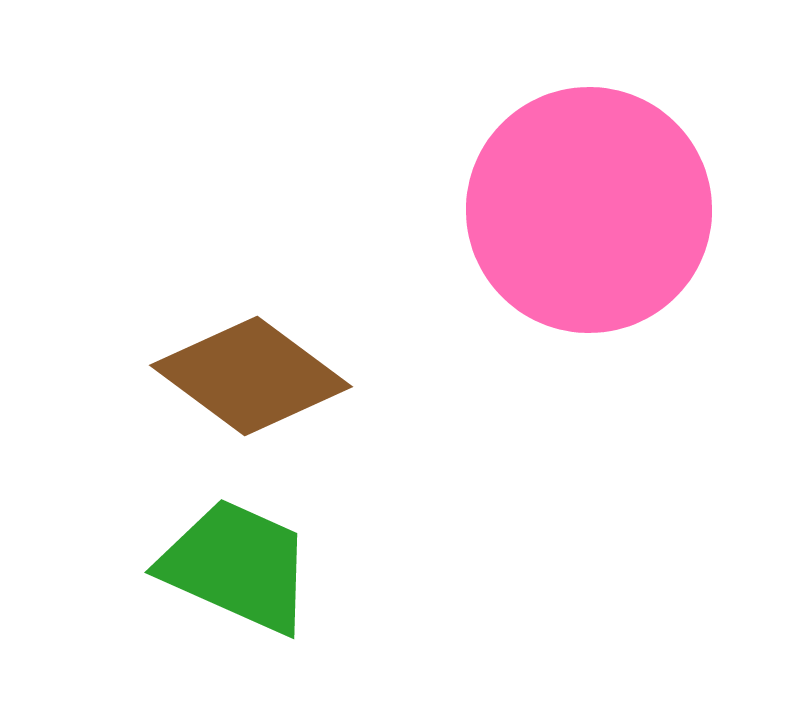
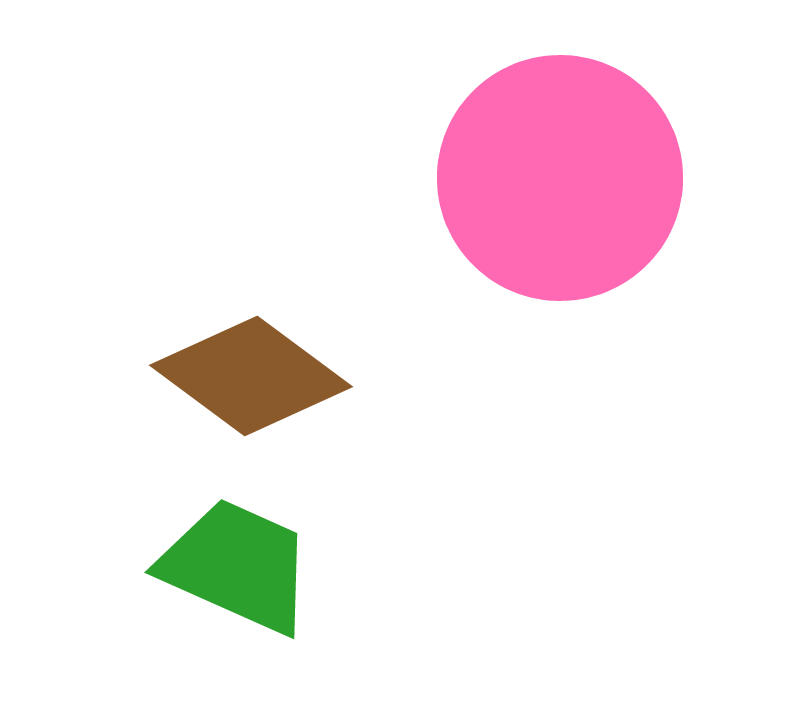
pink circle: moved 29 px left, 32 px up
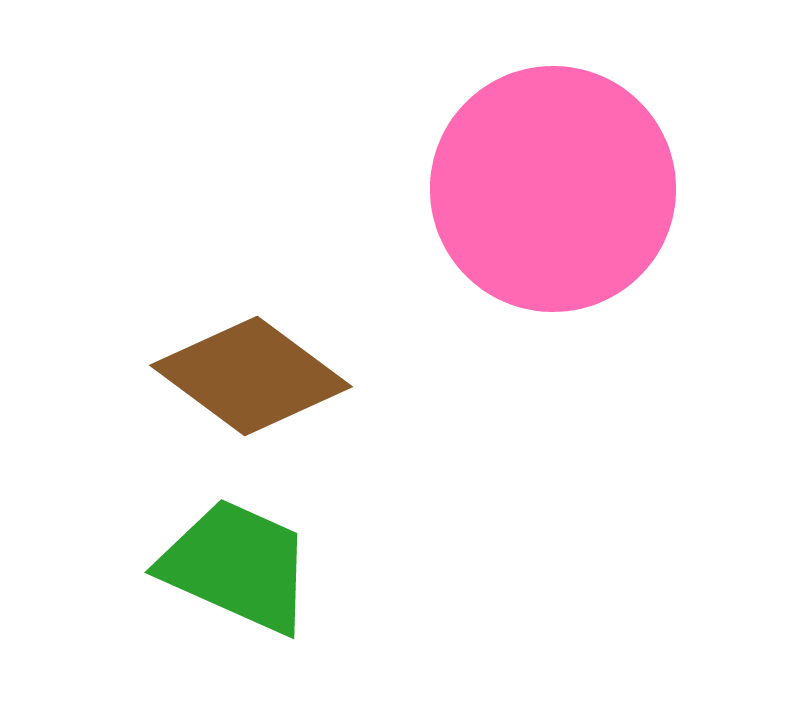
pink circle: moved 7 px left, 11 px down
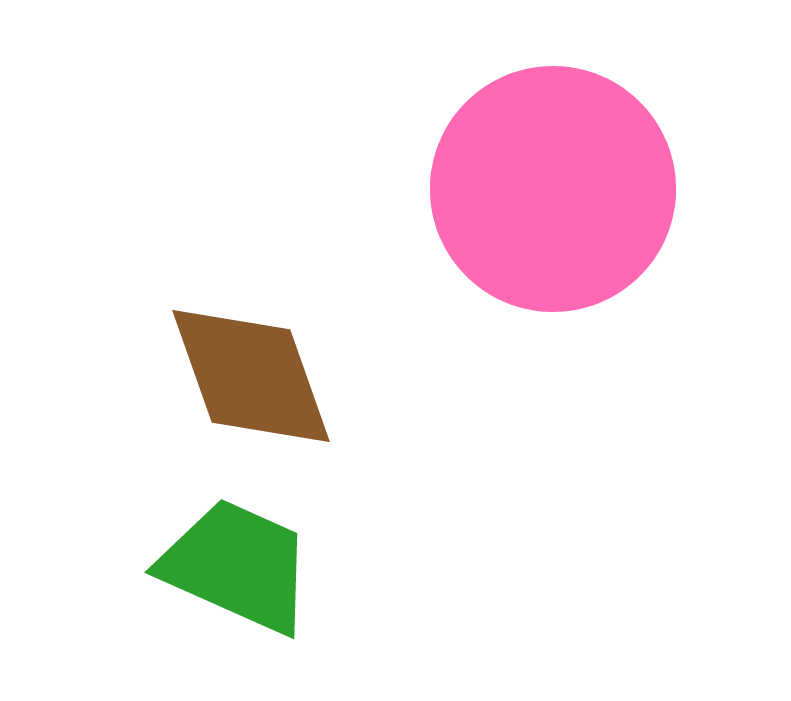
brown diamond: rotated 34 degrees clockwise
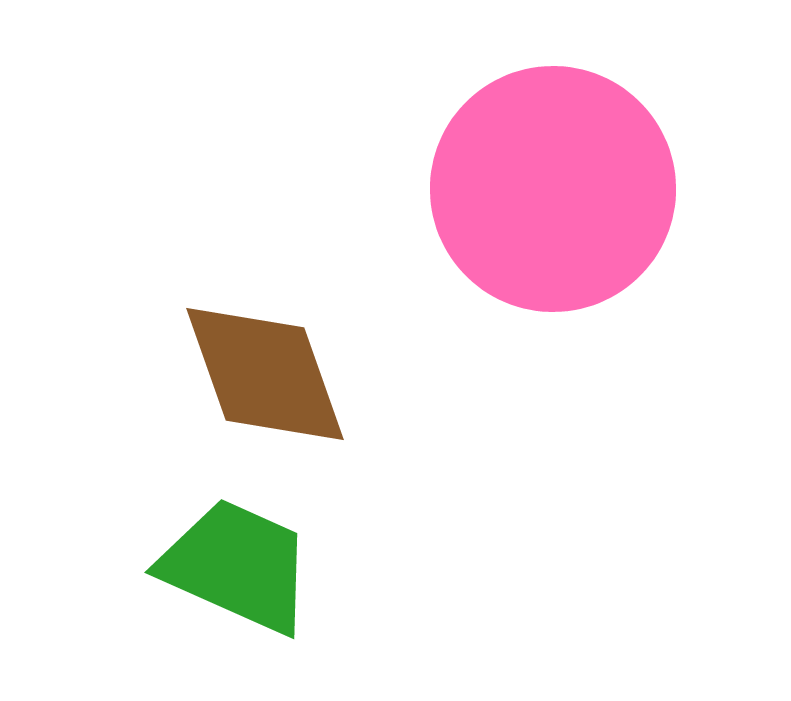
brown diamond: moved 14 px right, 2 px up
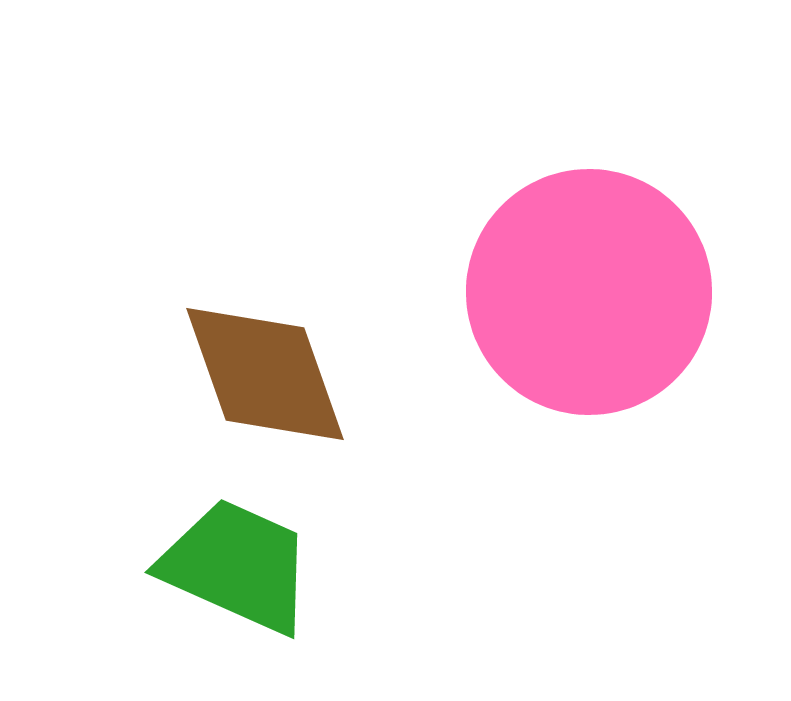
pink circle: moved 36 px right, 103 px down
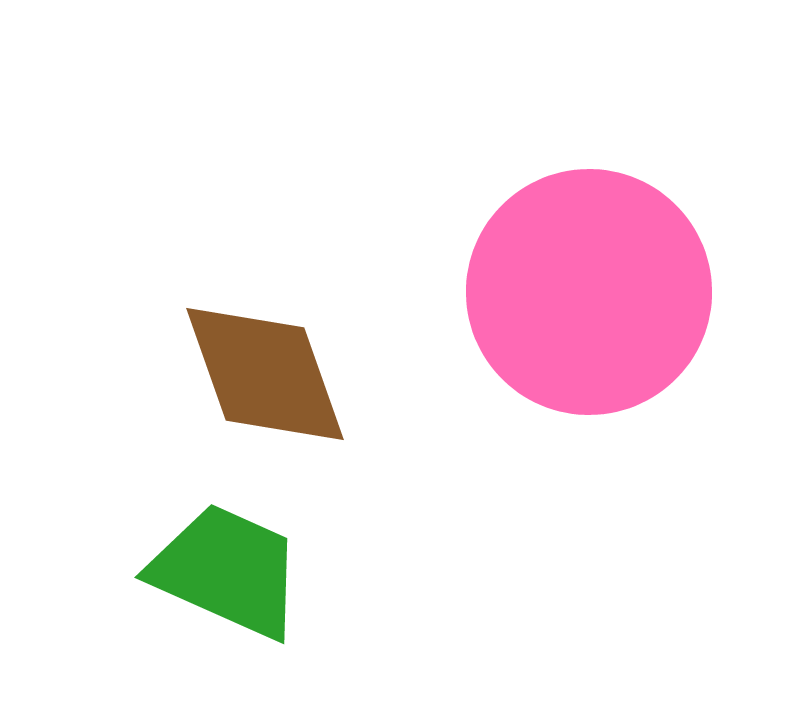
green trapezoid: moved 10 px left, 5 px down
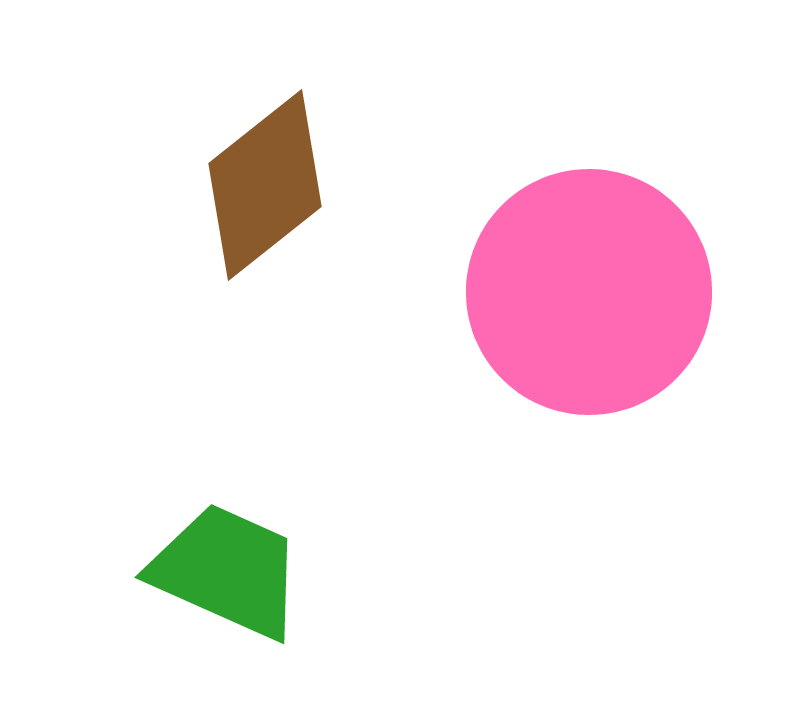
brown diamond: moved 189 px up; rotated 71 degrees clockwise
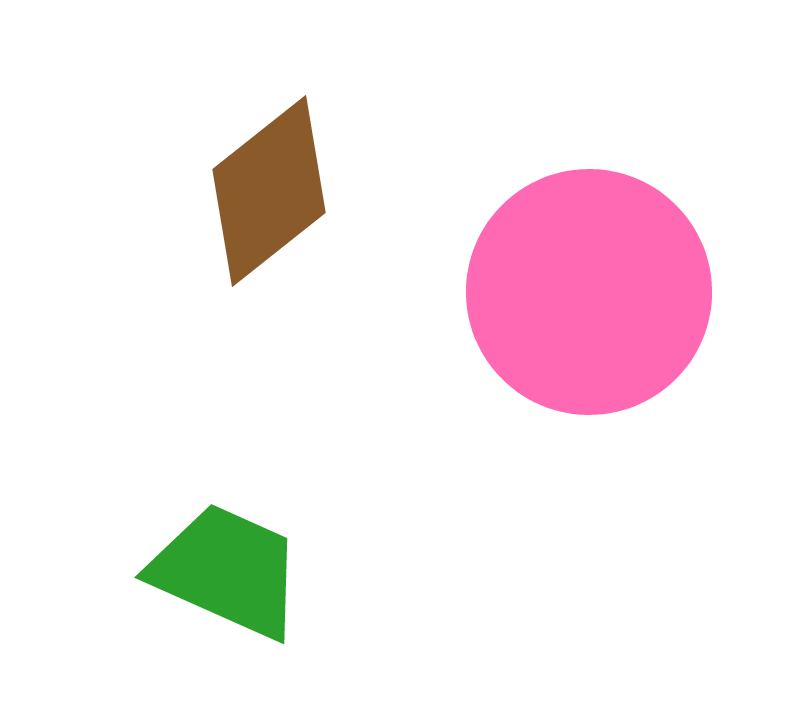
brown diamond: moved 4 px right, 6 px down
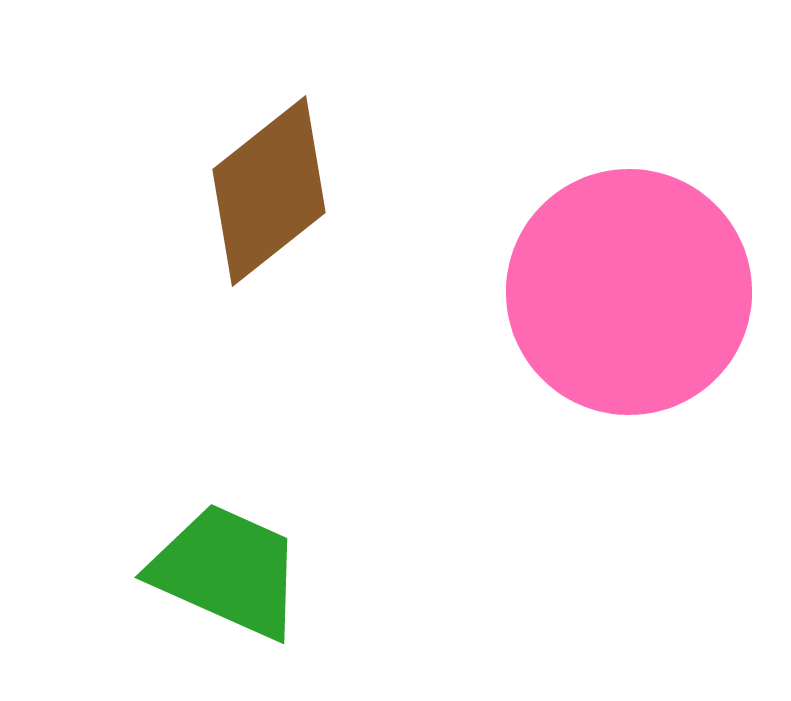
pink circle: moved 40 px right
